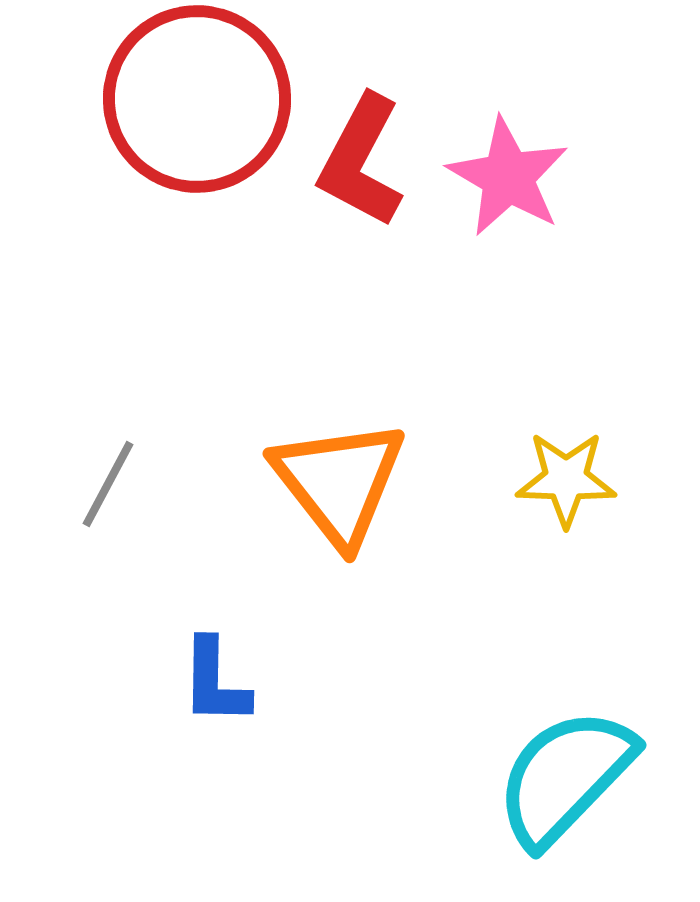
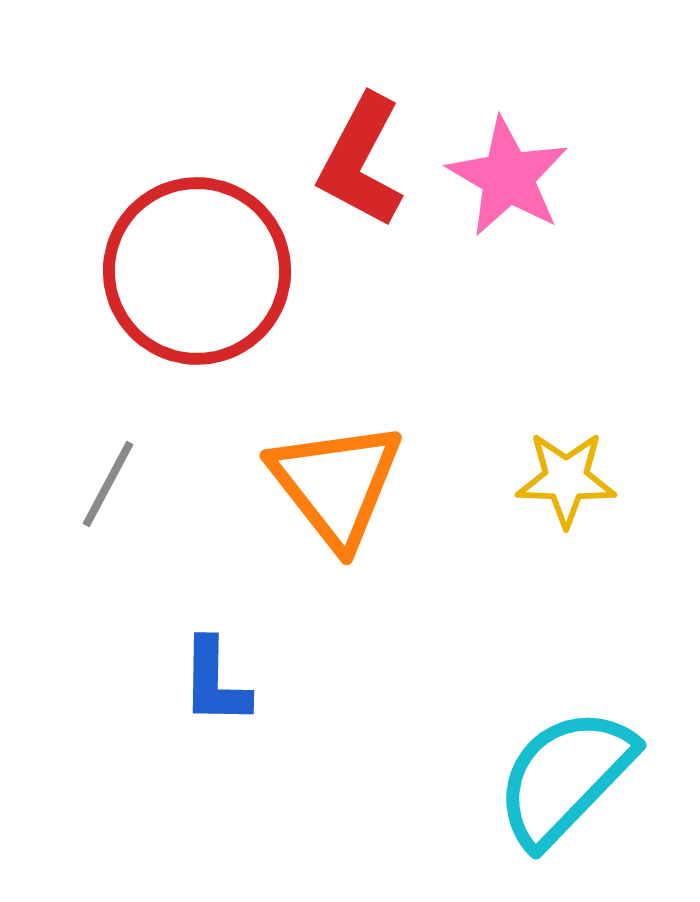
red circle: moved 172 px down
orange triangle: moved 3 px left, 2 px down
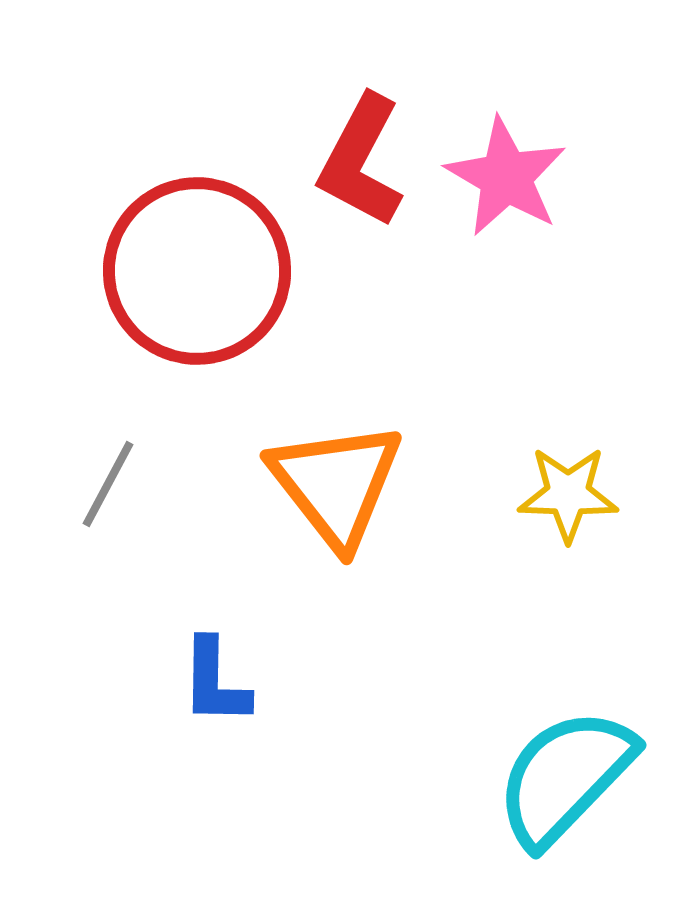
pink star: moved 2 px left
yellow star: moved 2 px right, 15 px down
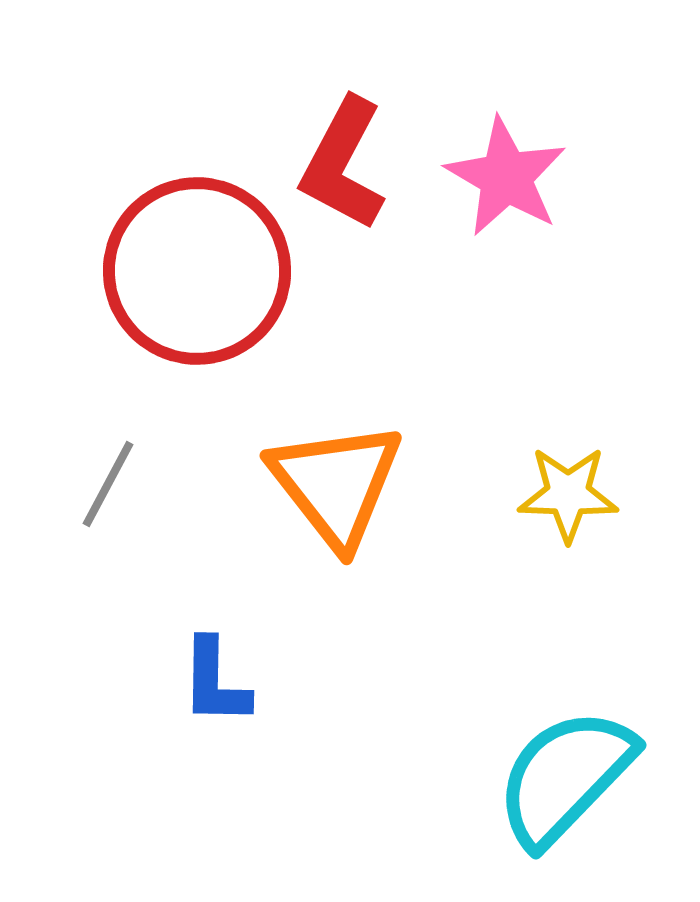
red L-shape: moved 18 px left, 3 px down
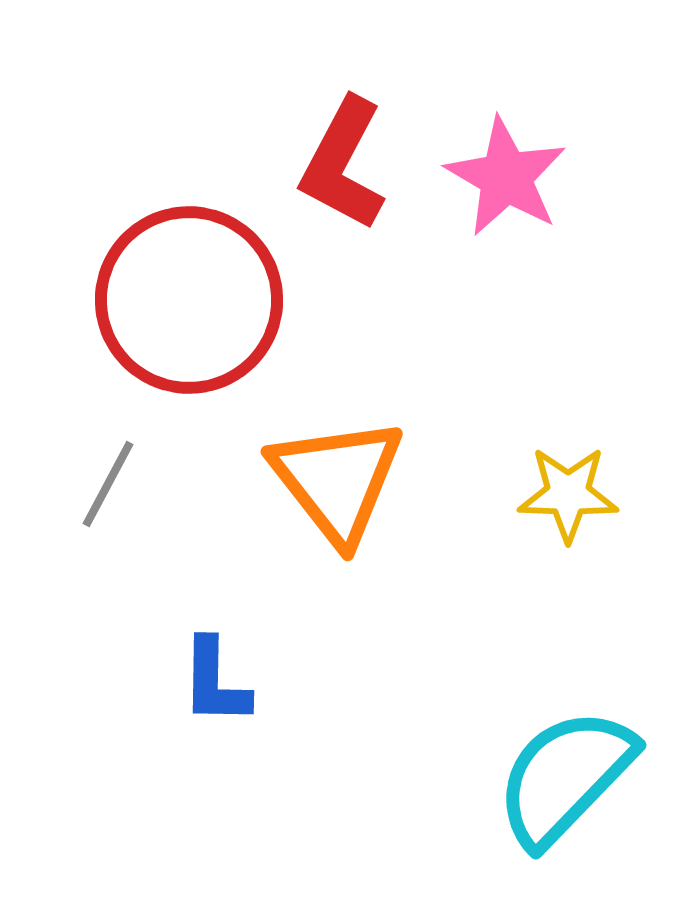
red circle: moved 8 px left, 29 px down
orange triangle: moved 1 px right, 4 px up
